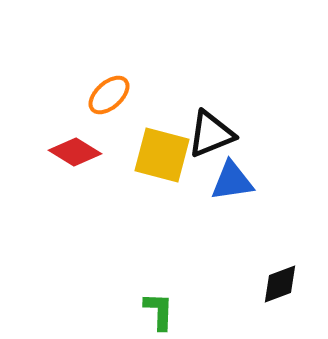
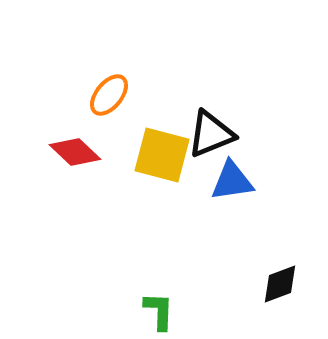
orange ellipse: rotated 9 degrees counterclockwise
red diamond: rotated 12 degrees clockwise
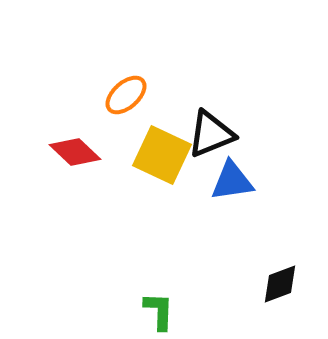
orange ellipse: moved 17 px right; rotated 9 degrees clockwise
yellow square: rotated 10 degrees clockwise
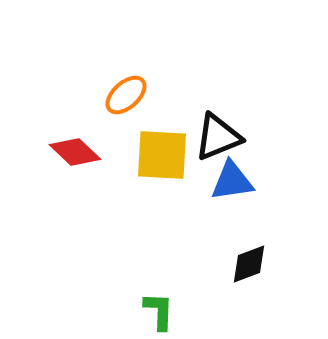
black triangle: moved 7 px right, 3 px down
yellow square: rotated 22 degrees counterclockwise
black diamond: moved 31 px left, 20 px up
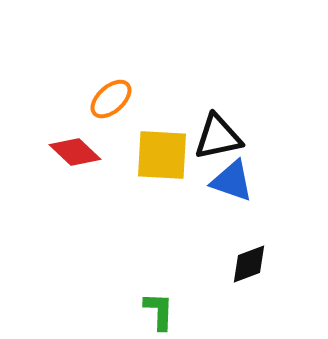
orange ellipse: moved 15 px left, 4 px down
black triangle: rotated 10 degrees clockwise
blue triangle: rotated 27 degrees clockwise
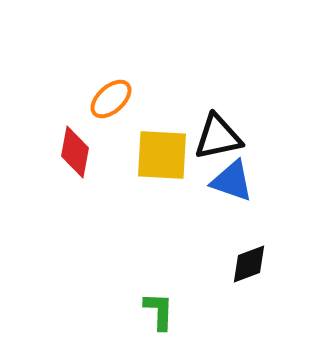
red diamond: rotated 57 degrees clockwise
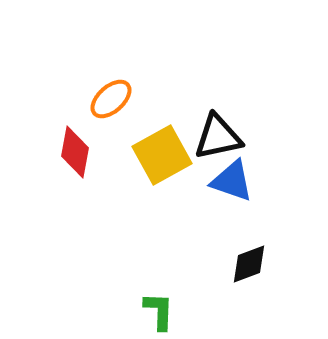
yellow square: rotated 32 degrees counterclockwise
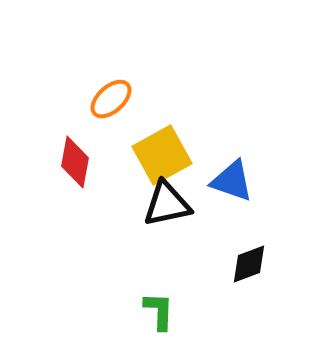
black triangle: moved 51 px left, 67 px down
red diamond: moved 10 px down
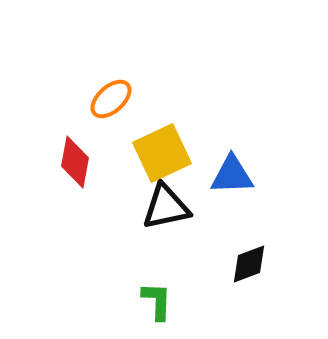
yellow square: moved 2 px up; rotated 4 degrees clockwise
blue triangle: moved 6 px up; rotated 21 degrees counterclockwise
black triangle: moved 1 px left, 3 px down
green L-shape: moved 2 px left, 10 px up
